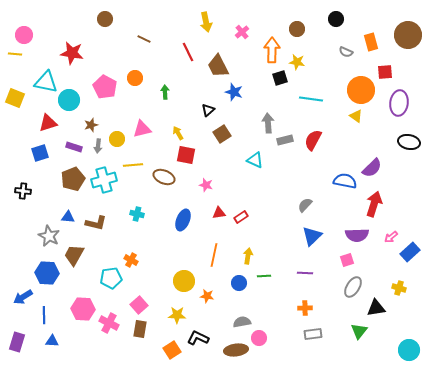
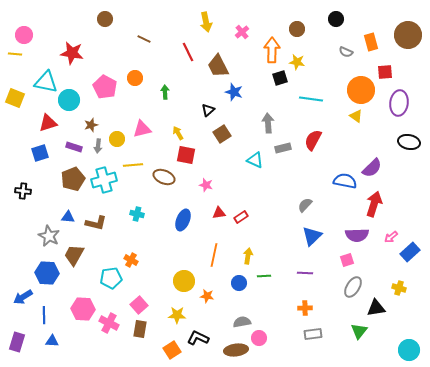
gray rectangle at (285, 140): moved 2 px left, 8 px down
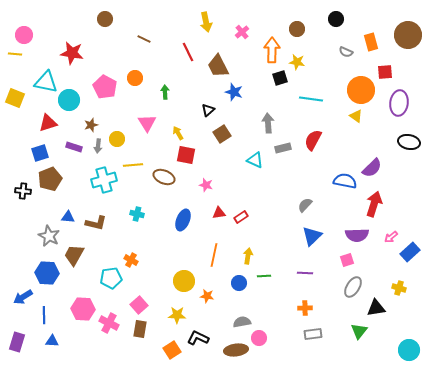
pink triangle at (142, 129): moved 5 px right, 6 px up; rotated 48 degrees counterclockwise
brown pentagon at (73, 179): moved 23 px left
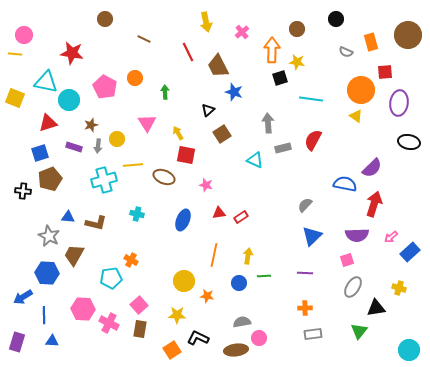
blue semicircle at (345, 181): moved 3 px down
